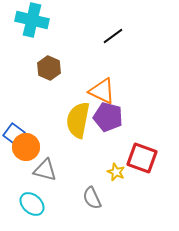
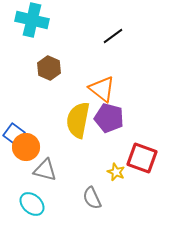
orange triangle: moved 2 px up; rotated 12 degrees clockwise
purple pentagon: moved 1 px right, 1 px down
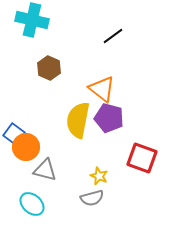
yellow star: moved 17 px left, 4 px down
gray semicircle: rotated 80 degrees counterclockwise
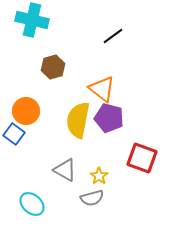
brown hexagon: moved 4 px right, 1 px up; rotated 20 degrees clockwise
orange circle: moved 36 px up
gray triangle: moved 20 px right; rotated 15 degrees clockwise
yellow star: rotated 12 degrees clockwise
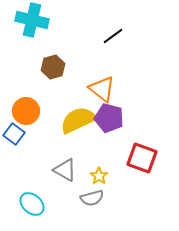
yellow semicircle: rotated 54 degrees clockwise
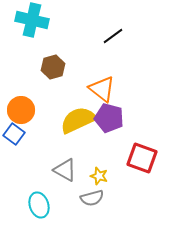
orange circle: moved 5 px left, 1 px up
yellow star: rotated 18 degrees counterclockwise
cyan ellipse: moved 7 px right, 1 px down; rotated 30 degrees clockwise
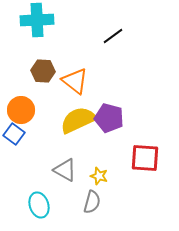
cyan cross: moved 5 px right; rotated 16 degrees counterclockwise
brown hexagon: moved 10 px left, 4 px down; rotated 20 degrees clockwise
orange triangle: moved 27 px left, 8 px up
red square: moved 3 px right; rotated 16 degrees counterclockwise
gray semicircle: moved 4 px down; rotated 60 degrees counterclockwise
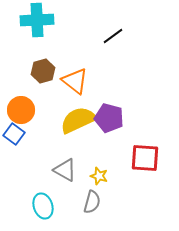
brown hexagon: rotated 20 degrees counterclockwise
cyan ellipse: moved 4 px right, 1 px down
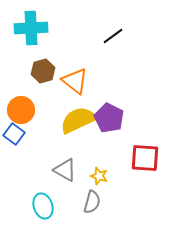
cyan cross: moved 6 px left, 8 px down
purple pentagon: rotated 12 degrees clockwise
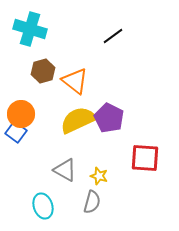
cyan cross: moved 1 px left, 1 px down; rotated 20 degrees clockwise
orange circle: moved 4 px down
blue square: moved 2 px right, 2 px up
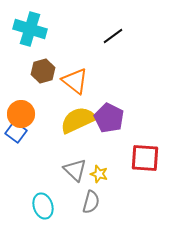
gray triangle: moved 10 px right; rotated 15 degrees clockwise
yellow star: moved 2 px up
gray semicircle: moved 1 px left
